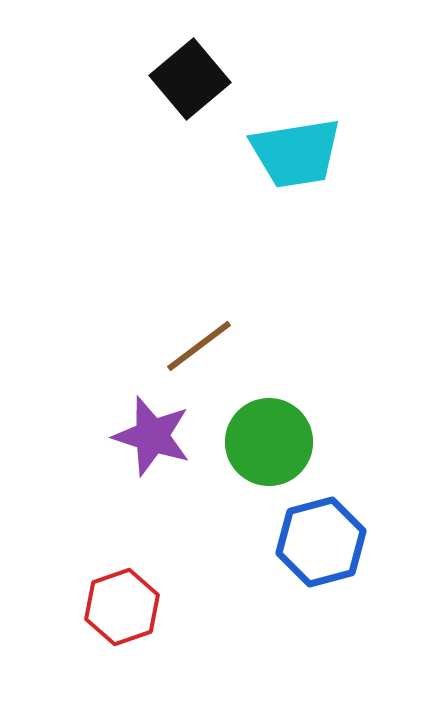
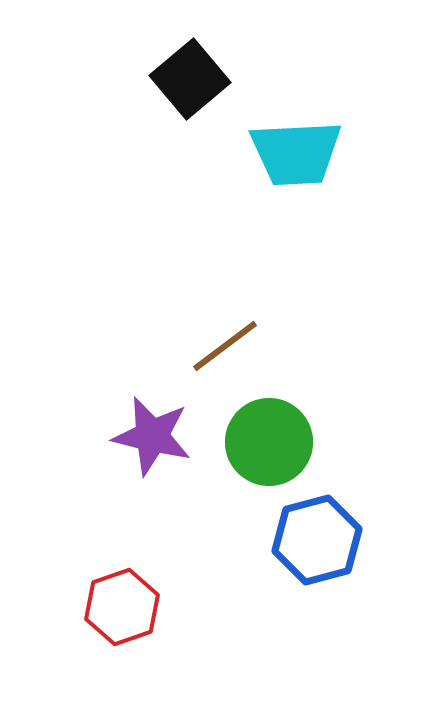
cyan trapezoid: rotated 6 degrees clockwise
brown line: moved 26 px right
purple star: rotated 4 degrees counterclockwise
blue hexagon: moved 4 px left, 2 px up
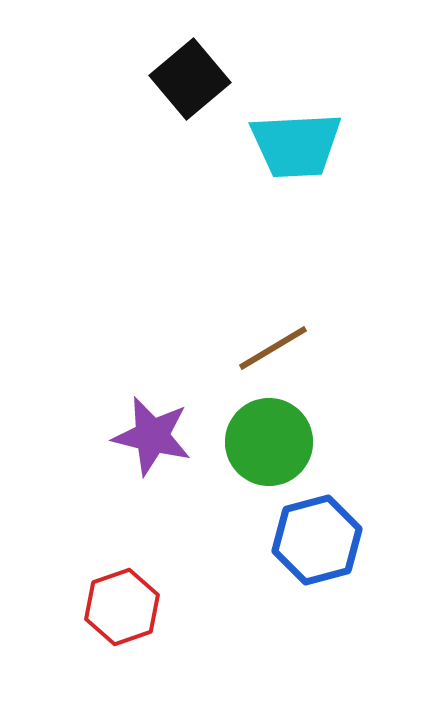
cyan trapezoid: moved 8 px up
brown line: moved 48 px right, 2 px down; rotated 6 degrees clockwise
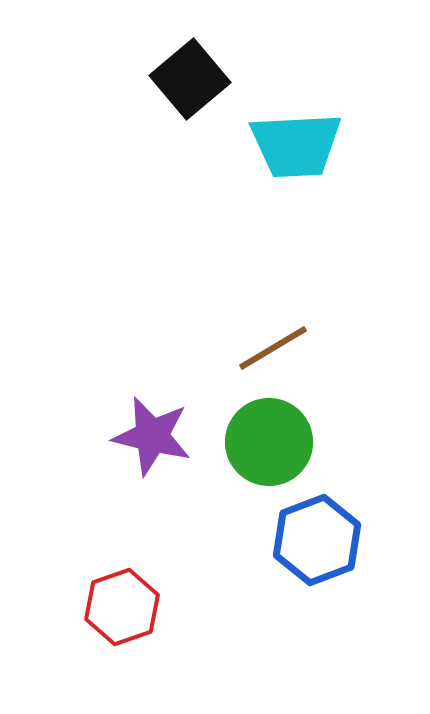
blue hexagon: rotated 6 degrees counterclockwise
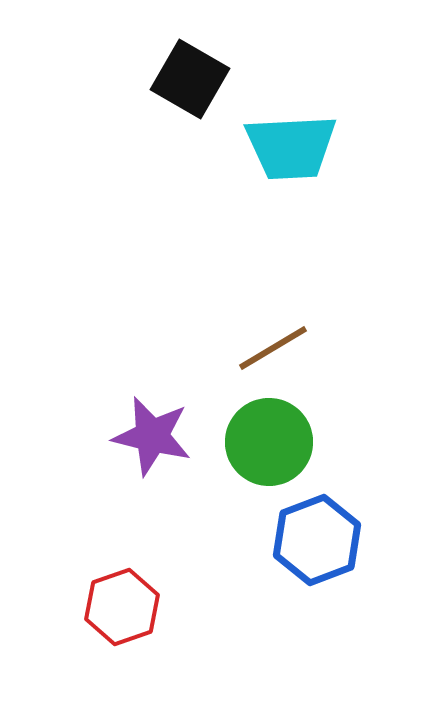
black square: rotated 20 degrees counterclockwise
cyan trapezoid: moved 5 px left, 2 px down
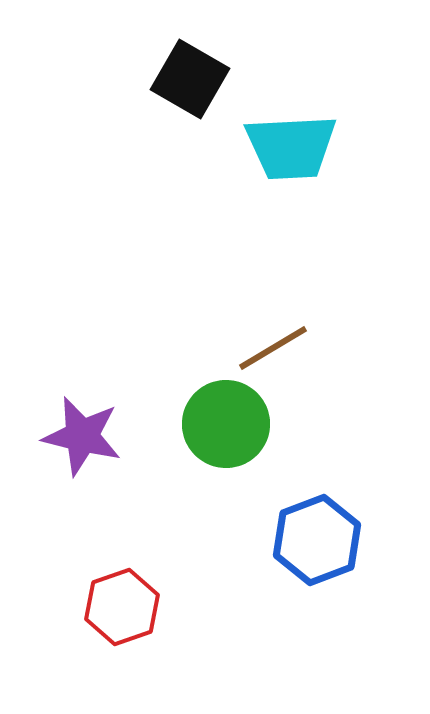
purple star: moved 70 px left
green circle: moved 43 px left, 18 px up
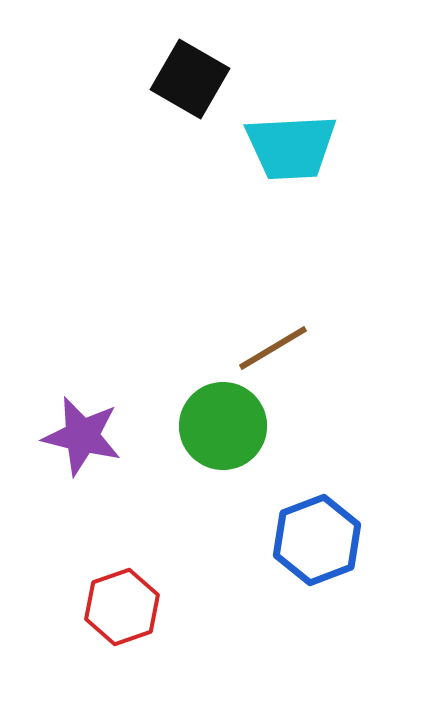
green circle: moved 3 px left, 2 px down
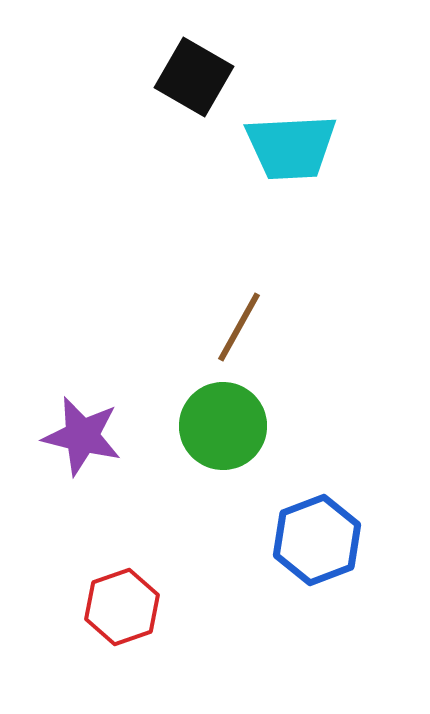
black square: moved 4 px right, 2 px up
brown line: moved 34 px left, 21 px up; rotated 30 degrees counterclockwise
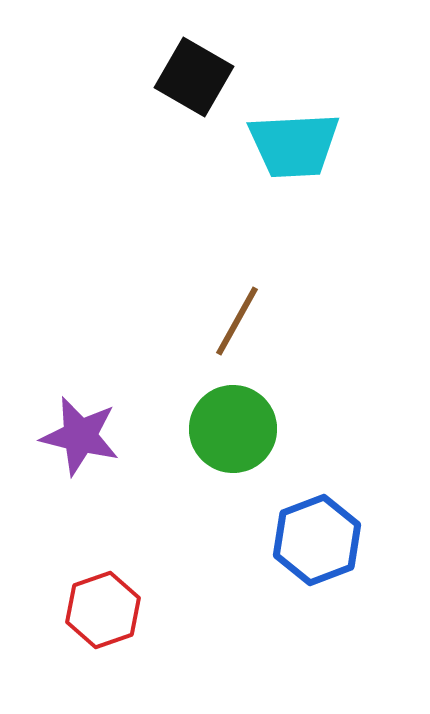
cyan trapezoid: moved 3 px right, 2 px up
brown line: moved 2 px left, 6 px up
green circle: moved 10 px right, 3 px down
purple star: moved 2 px left
red hexagon: moved 19 px left, 3 px down
